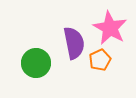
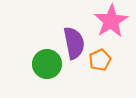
pink star: moved 1 px right, 7 px up; rotated 12 degrees clockwise
green circle: moved 11 px right, 1 px down
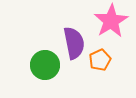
green circle: moved 2 px left, 1 px down
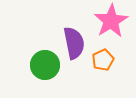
orange pentagon: moved 3 px right
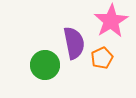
orange pentagon: moved 1 px left, 2 px up
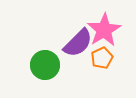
pink star: moved 7 px left, 9 px down
purple semicircle: moved 4 px right; rotated 56 degrees clockwise
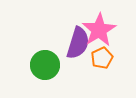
pink star: moved 5 px left
purple semicircle: rotated 28 degrees counterclockwise
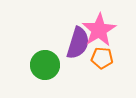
orange pentagon: rotated 30 degrees clockwise
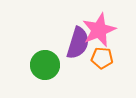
pink star: rotated 8 degrees clockwise
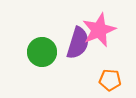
orange pentagon: moved 8 px right, 22 px down
green circle: moved 3 px left, 13 px up
